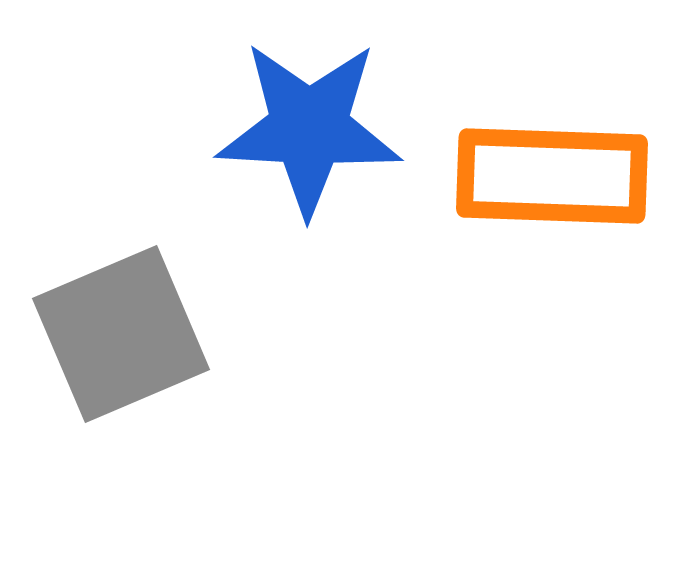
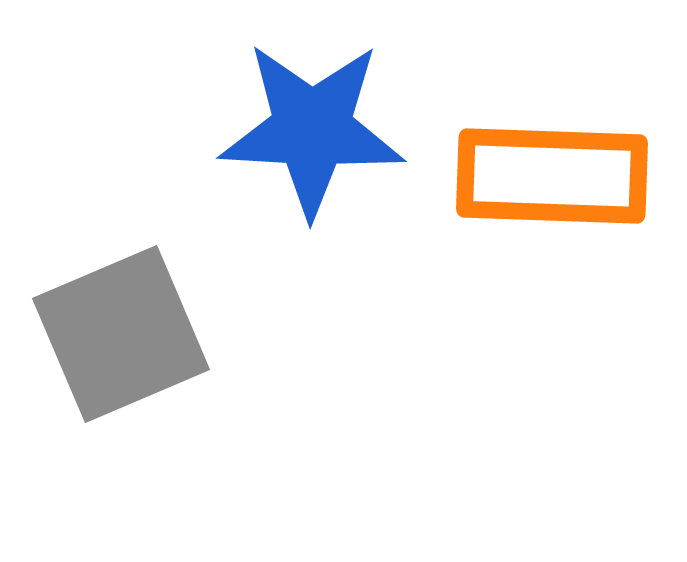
blue star: moved 3 px right, 1 px down
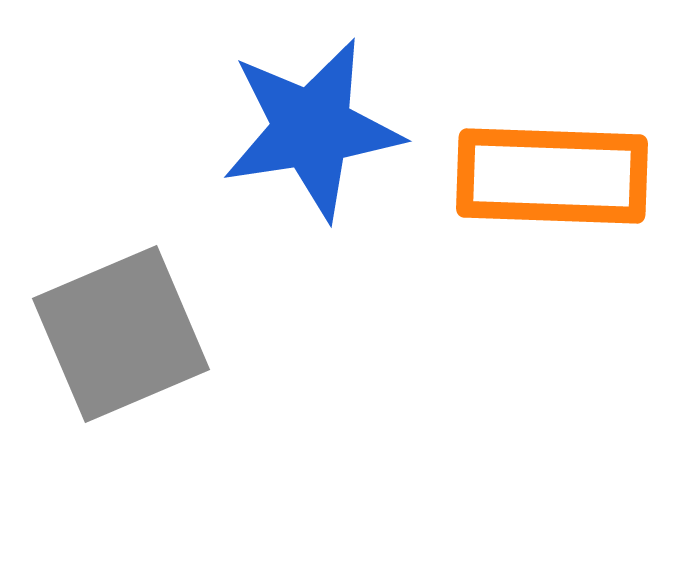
blue star: rotated 12 degrees counterclockwise
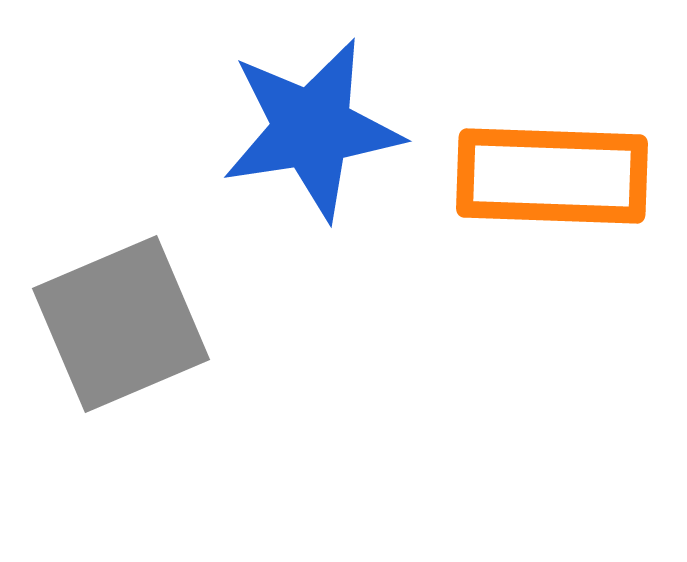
gray square: moved 10 px up
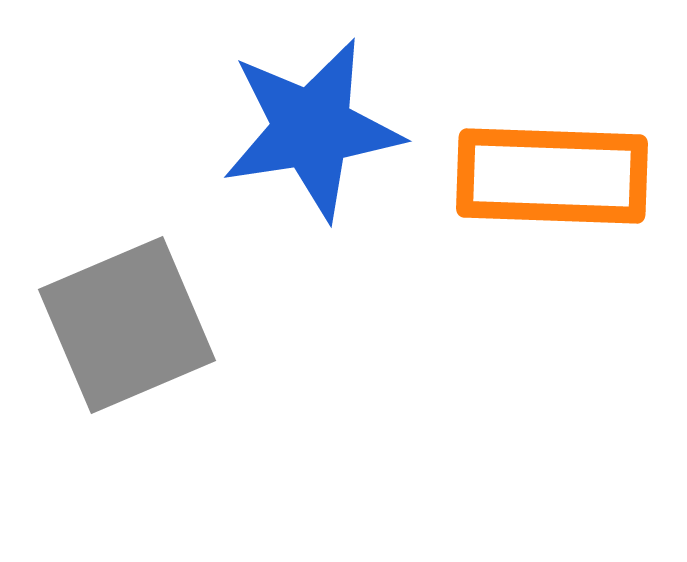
gray square: moved 6 px right, 1 px down
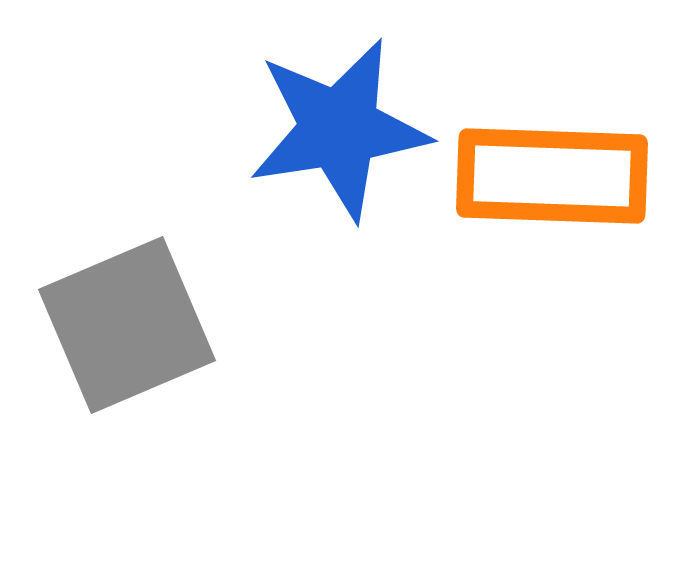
blue star: moved 27 px right
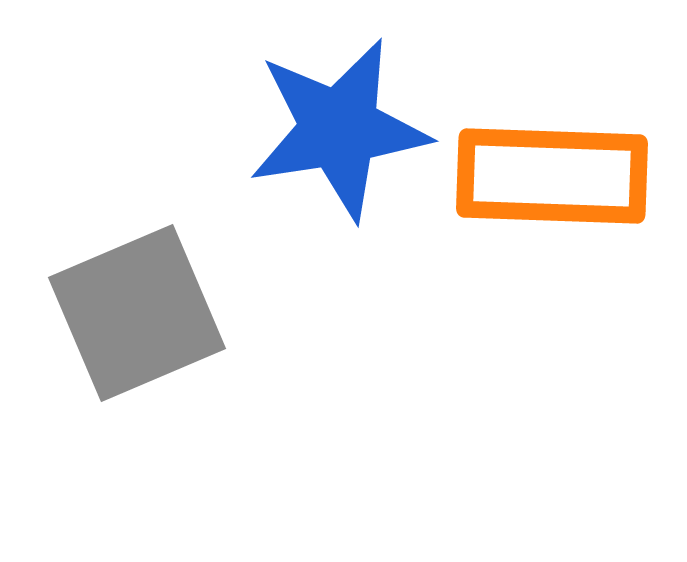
gray square: moved 10 px right, 12 px up
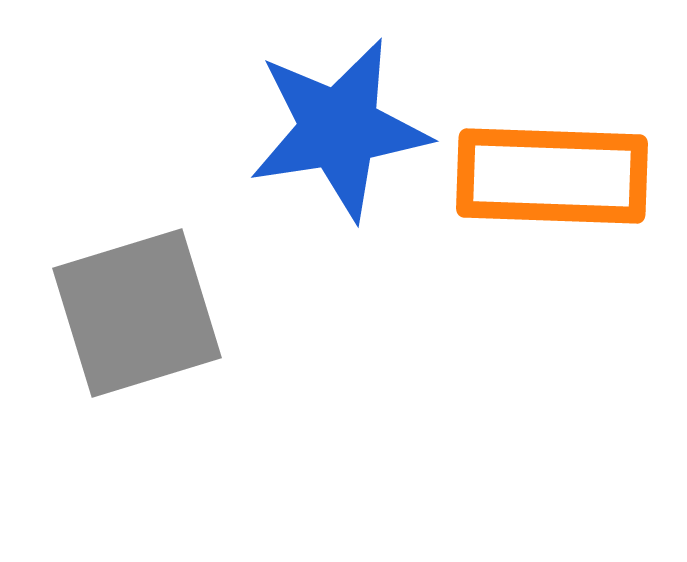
gray square: rotated 6 degrees clockwise
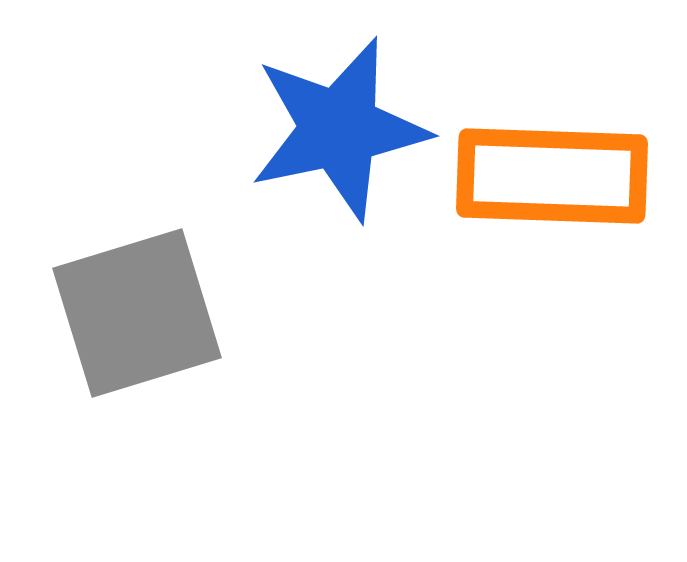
blue star: rotated 3 degrees counterclockwise
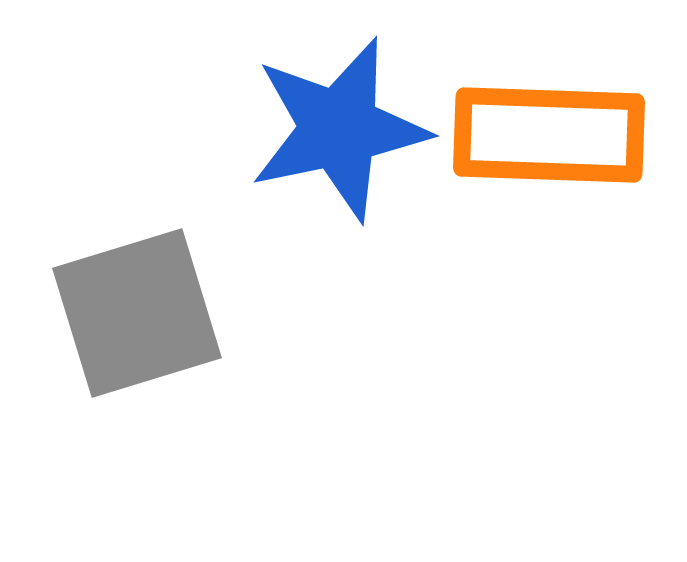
orange rectangle: moved 3 px left, 41 px up
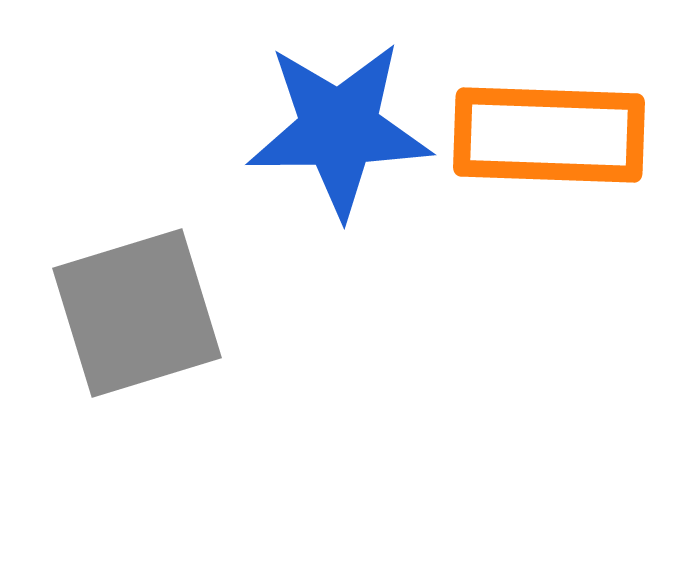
blue star: rotated 11 degrees clockwise
